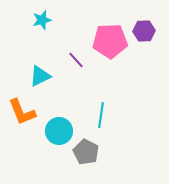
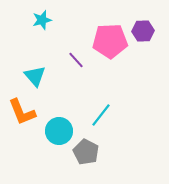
purple hexagon: moved 1 px left
cyan triangle: moved 5 px left; rotated 45 degrees counterclockwise
cyan line: rotated 30 degrees clockwise
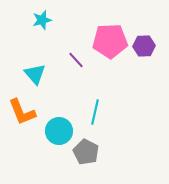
purple hexagon: moved 1 px right, 15 px down
cyan triangle: moved 2 px up
cyan line: moved 6 px left, 3 px up; rotated 25 degrees counterclockwise
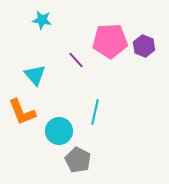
cyan star: rotated 24 degrees clockwise
purple hexagon: rotated 25 degrees clockwise
cyan triangle: moved 1 px down
gray pentagon: moved 8 px left, 8 px down
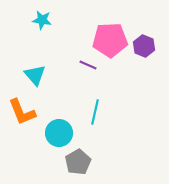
pink pentagon: moved 1 px up
purple line: moved 12 px right, 5 px down; rotated 24 degrees counterclockwise
cyan circle: moved 2 px down
gray pentagon: moved 2 px down; rotated 15 degrees clockwise
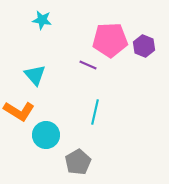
orange L-shape: moved 3 px left, 1 px up; rotated 36 degrees counterclockwise
cyan circle: moved 13 px left, 2 px down
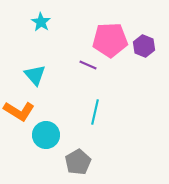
cyan star: moved 1 px left, 2 px down; rotated 24 degrees clockwise
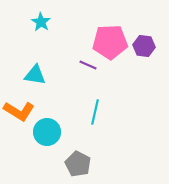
pink pentagon: moved 2 px down
purple hexagon: rotated 15 degrees counterclockwise
cyan triangle: rotated 40 degrees counterclockwise
cyan circle: moved 1 px right, 3 px up
gray pentagon: moved 2 px down; rotated 15 degrees counterclockwise
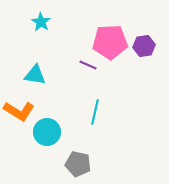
purple hexagon: rotated 15 degrees counterclockwise
gray pentagon: rotated 15 degrees counterclockwise
